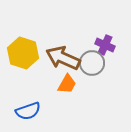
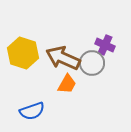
blue semicircle: moved 4 px right
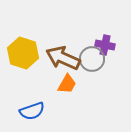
purple cross: rotated 12 degrees counterclockwise
gray circle: moved 4 px up
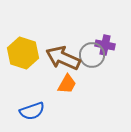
gray circle: moved 4 px up
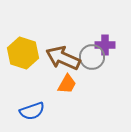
purple cross: rotated 12 degrees counterclockwise
gray circle: moved 2 px down
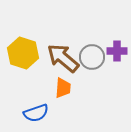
purple cross: moved 12 px right, 6 px down
brown arrow: rotated 16 degrees clockwise
orange trapezoid: moved 4 px left, 4 px down; rotated 25 degrees counterclockwise
blue semicircle: moved 4 px right, 2 px down
